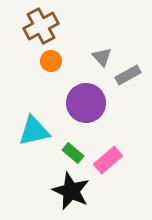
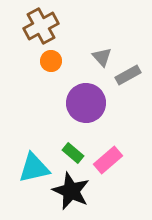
cyan triangle: moved 37 px down
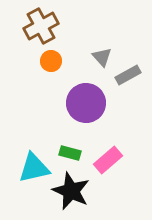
green rectangle: moved 3 px left; rotated 25 degrees counterclockwise
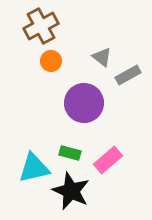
gray triangle: rotated 10 degrees counterclockwise
purple circle: moved 2 px left
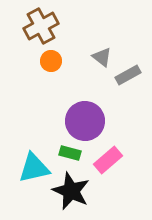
purple circle: moved 1 px right, 18 px down
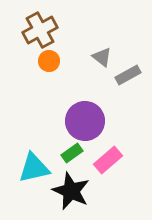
brown cross: moved 1 px left, 4 px down
orange circle: moved 2 px left
green rectangle: moved 2 px right; rotated 50 degrees counterclockwise
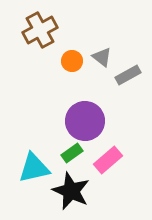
orange circle: moved 23 px right
